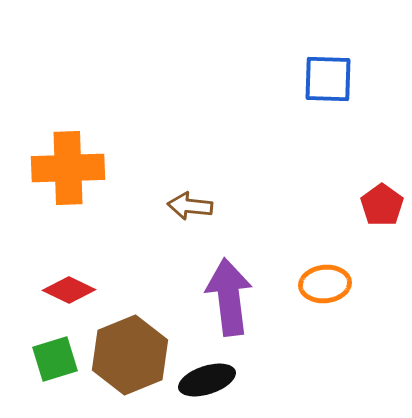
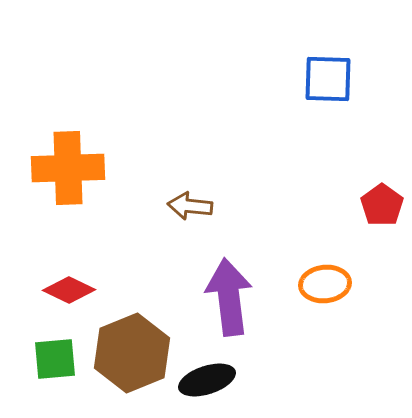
brown hexagon: moved 2 px right, 2 px up
green square: rotated 12 degrees clockwise
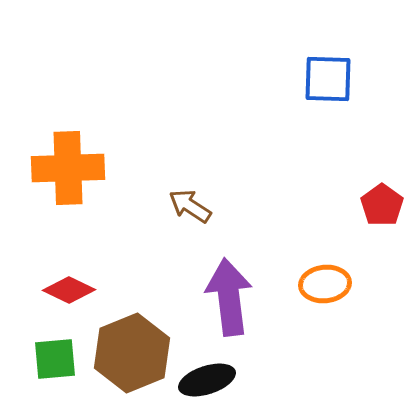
brown arrow: rotated 27 degrees clockwise
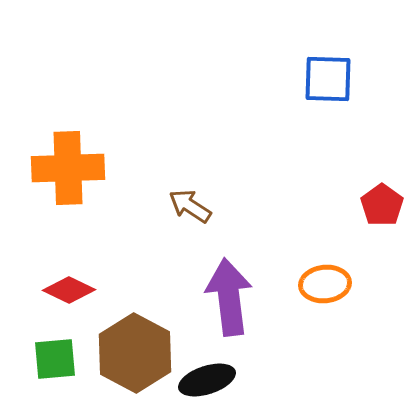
brown hexagon: moved 3 px right; rotated 10 degrees counterclockwise
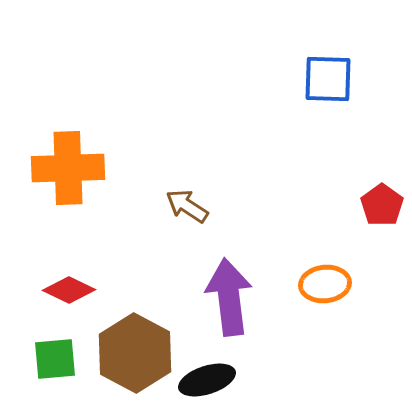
brown arrow: moved 3 px left
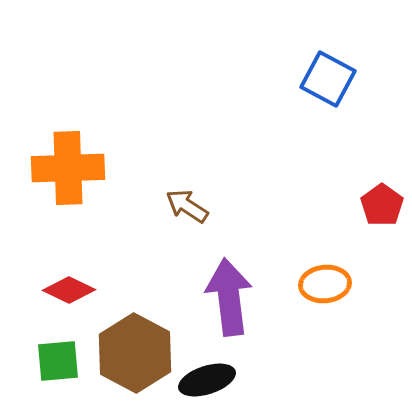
blue square: rotated 26 degrees clockwise
green square: moved 3 px right, 2 px down
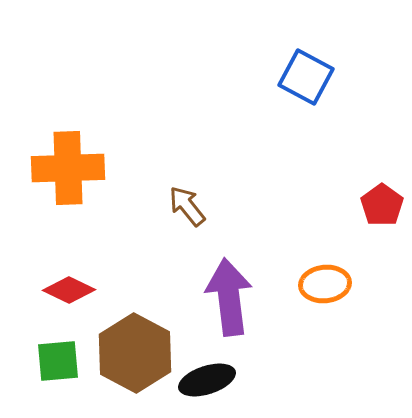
blue square: moved 22 px left, 2 px up
brown arrow: rotated 18 degrees clockwise
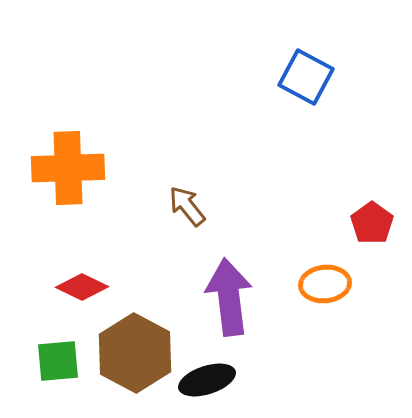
red pentagon: moved 10 px left, 18 px down
red diamond: moved 13 px right, 3 px up
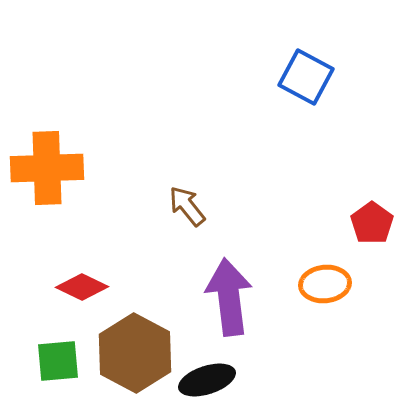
orange cross: moved 21 px left
